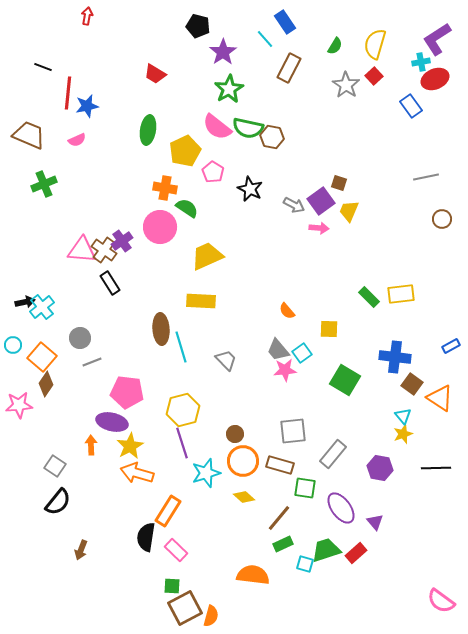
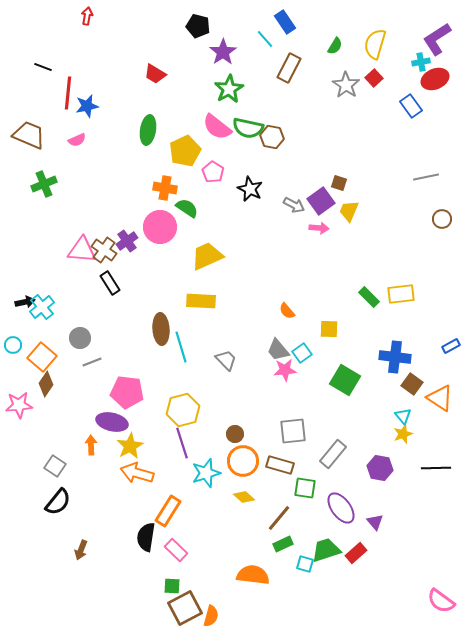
red square at (374, 76): moved 2 px down
purple cross at (122, 241): moved 5 px right
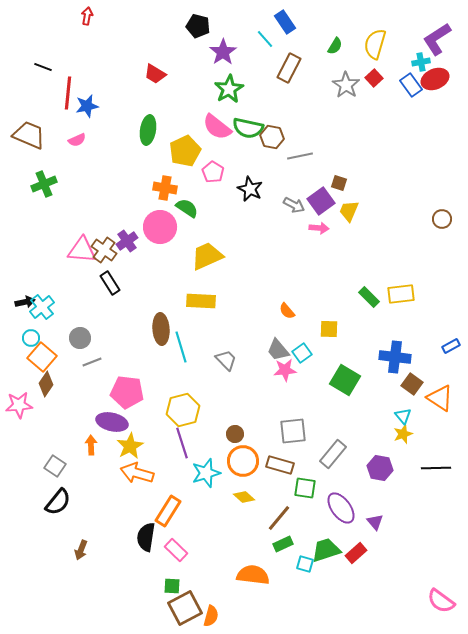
blue rectangle at (411, 106): moved 21 px up
gray line at (426, 177): moved 126 px left, 21 px up
cyan circle at (13, 345): moved 18 px right, 7 px up
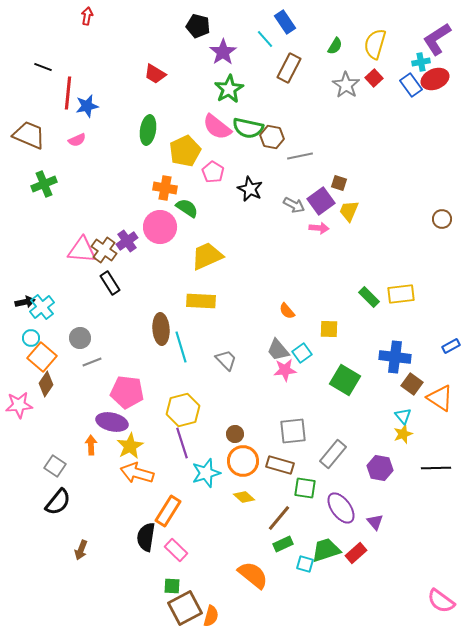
orange semicircle at (253, 575): rotated 32 degrees clockwise
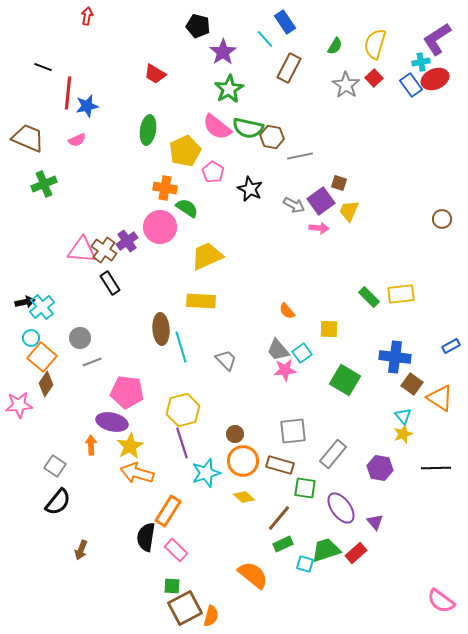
brown trapezoid at (29, 135): moved 1 px left, 3 px down
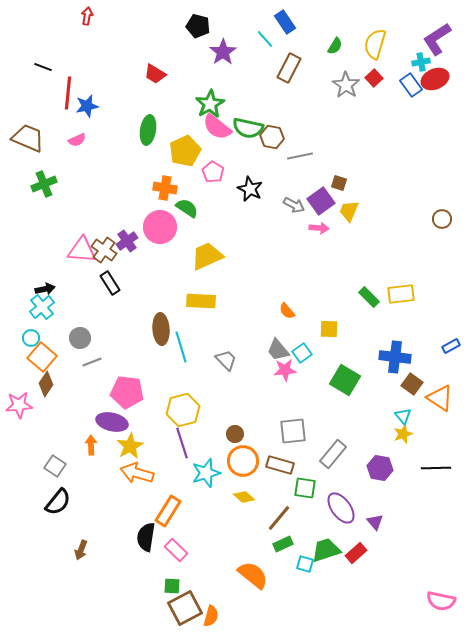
green star at (229, 89): moved 19 px left, 15 px down
black arrow at (25, 302): moved 20 px right, 13 px up
pink semicircle at (441, 601): rotated 24 degrees counterclockwise
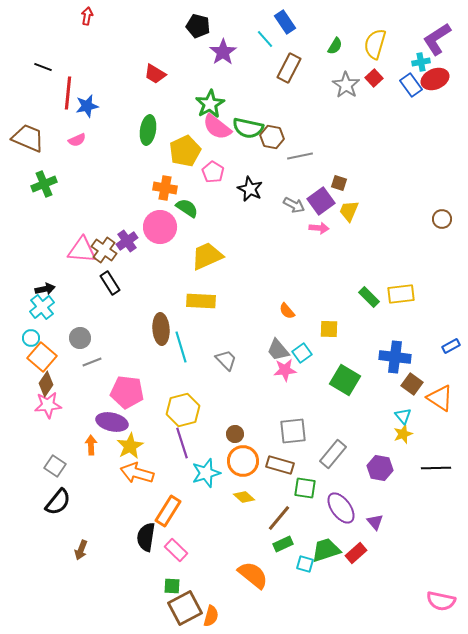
pink star at (19, 405): moved 29 px right
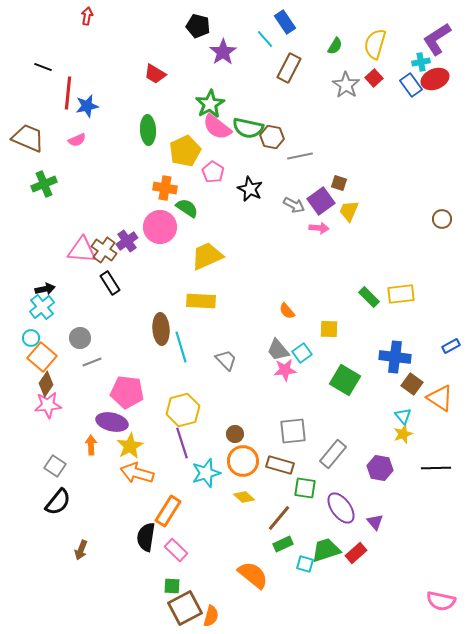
green ellipse at (148, 130): rotated 12 degrees counterclockwise
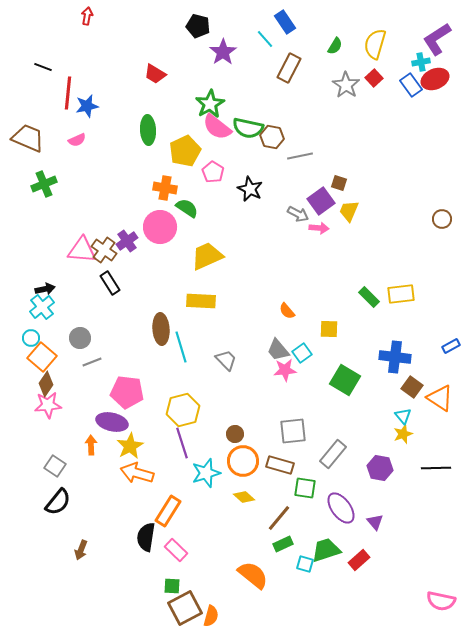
gray arrow at (294, 205): moved 4 px right, 9 px down
brown square at (412, 384): moved 3 px down
red rectangle at (356, 553): moved 3 px right, 7 px down
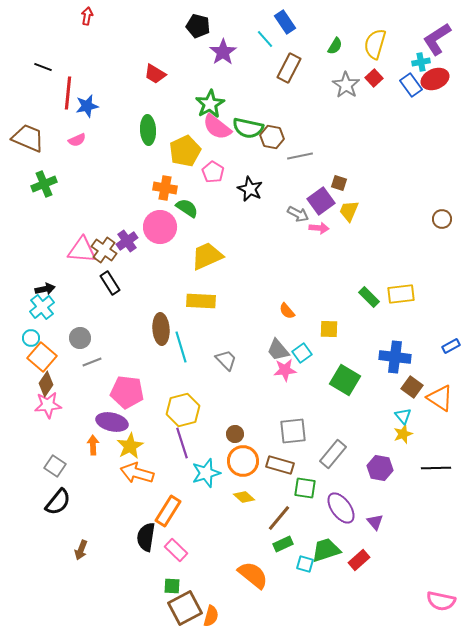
orange arrow at (91, 445): moved 2 px right
